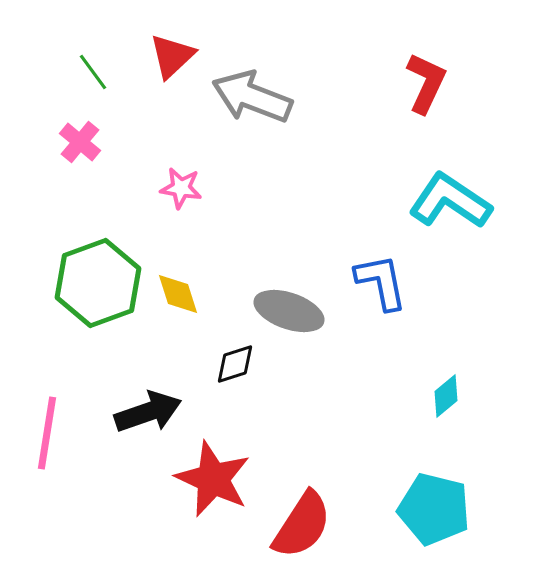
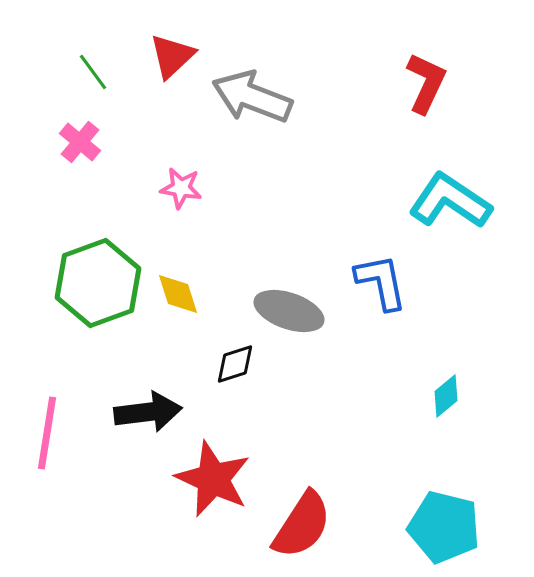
black arrow: rotated 12 degrees clockwise
cyan pentagon: moved 10 px right, 18 px down
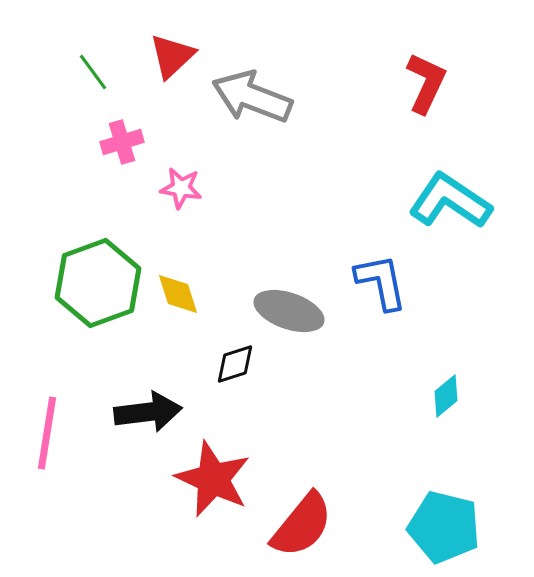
pink cross: moved 42 px right; rotated 33 degrees clockwise
red semicircle: rotated 6 degrees clockwise
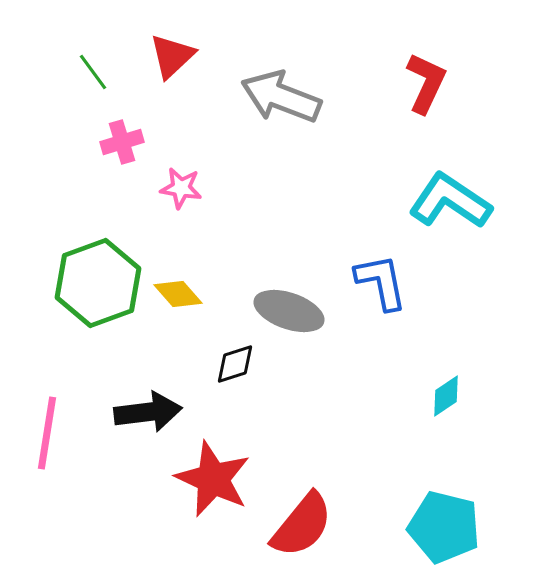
gray arrow: moved 29 px right
yellow diamond: rotated 24 degrees counterclockwise
cyan diamond: rotated 6 degrees clockwise
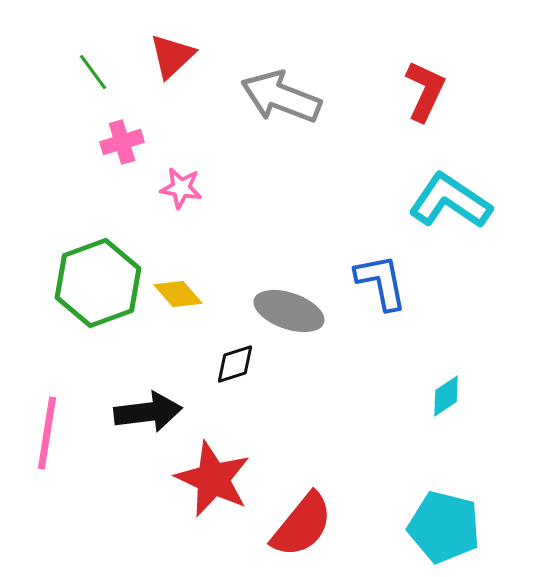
red L-shape: moved 1 px left, 8 px down
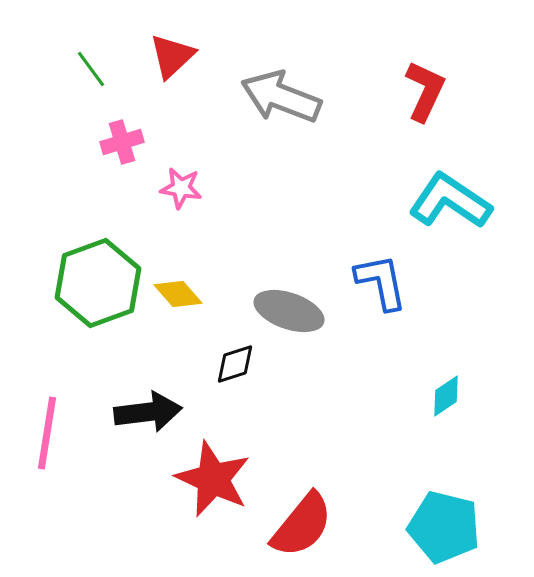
green line: moved 2 px left, 3 px up
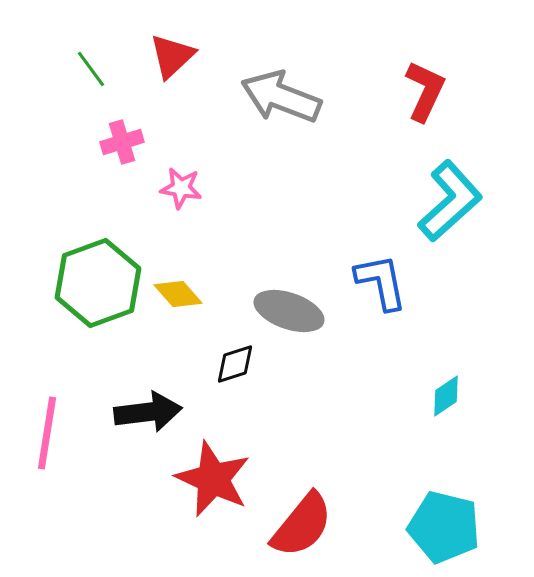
cyan L-shape: rotated 104 degrees clockwise
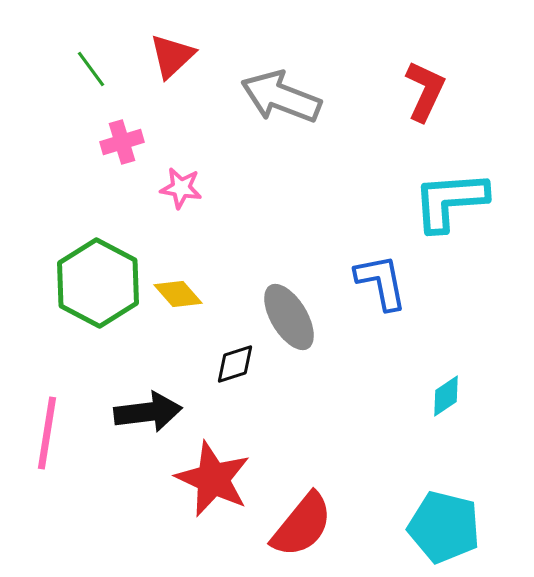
cyan L-shape: rotated 142 degrees counterclockwise
green hexagon: rotated 12 degrees counterclockwise
gray ellipse: moved 6 px down; rotated 40 degrees clockwise
